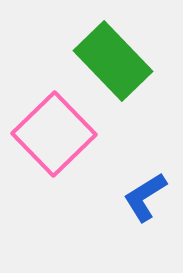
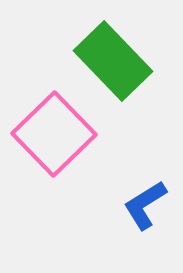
blue L-shape: moved 8 px down
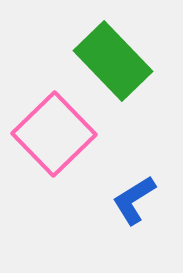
blue L-shape: moved 11 px left, 5 px up
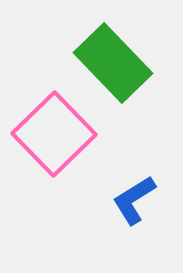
green rectangle: moved 2 px down
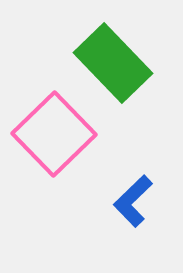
blue L-shape: moved 1 px left, 1 px down; rotated 12 degrees counterclockwise
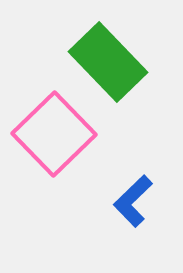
green rectangle: moved 5 px left, 1 px up
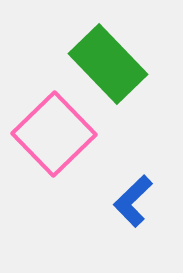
green rectangle: moved 2 px down
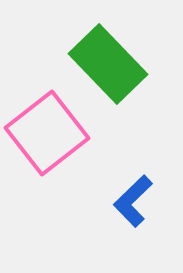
pink square: moved 7 px left, 1 px up; rotated 6 degrees clockwise
